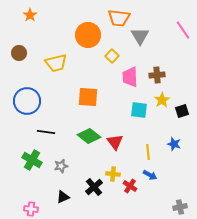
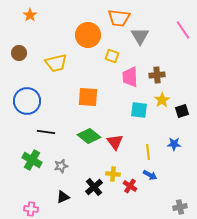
yellow square: rotated 24 degrees counterclockwise
blue star: rotated 16 degrees counterclockwise
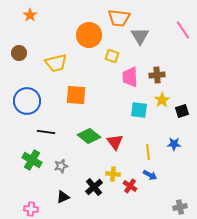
orange circle: moved 1 px right
orange square: moved 12 px left, 2 px up
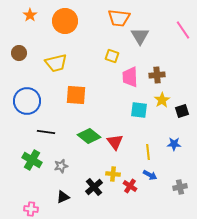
orange circle: moved 24 px left, 14 px up
gray cross: moved 20 px up
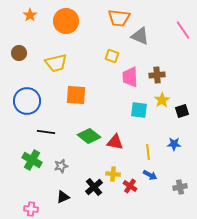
orange circle: moved 1 px right
gray triangle: rotated 36 degrees counterclockwise
red triangle: rotated 42 degrees counterclockwise
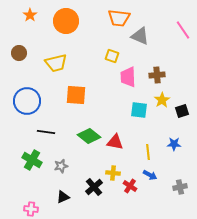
pink trapezoid: moved 2 px left
yellow cross: moved 1 px up
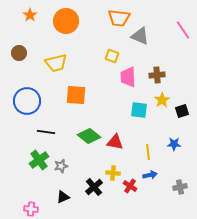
green cross: moved 7 px right; rotated 24 degrees clockwise
blue arrow: rotated 40 degrees counterclockwise
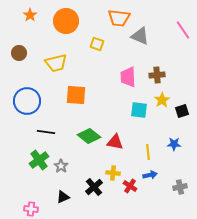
yellow square: moved 15 px left, 12 px up
gray star: rotated 24 degrees counterclockwise
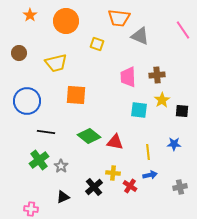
black square: rotated 24 degrees clockwise
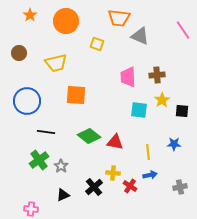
black triangle: moved 2 px up
